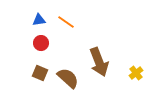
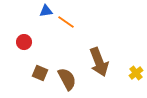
blue triangle: moved 7 px right, 9 px up
red circle: moved 17 px left, 1 px up
brown semicircle: moved 1 px left, 1 px down; rotated 20 degrees clockwise
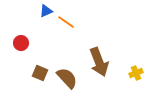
blue triangle: rotated 16 degrees counterclockwise
red circle: moved 3 px left, 1 px down
yellow cross: rotated 16 degrees clockwise
brown semicircle: moved 1 px up; rotated 15 degrees counterclockwise
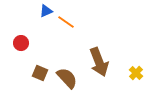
yellow cross: rotated 24 degrees counterclockwise
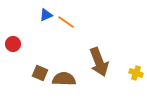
blue triangle: moved 4 px down
red circle: moved 8 px left, 1 px down
yellow cross: rotated 24 degrees counterclockwise
brown semicircle: moved 3 px left, 1 px down; rotated 45 degrees counterclockwise
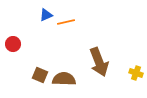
orange line: rotated 48 degrees counterclockwise
brown square: moved 2 px down
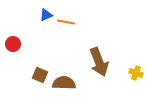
orange line: rotated 24 degrees clockwise
brown semicircle: moved 4 px down
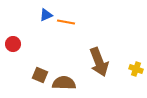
yellow cross: moved 4 px up
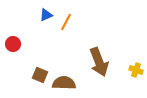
orange line: rotated 72 degrees counterclockwise
yellow cross: moved 1 px down
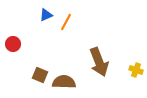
brown semicircle: moved 1 px up
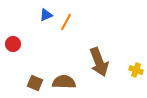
brown square: moved 5 px left, 8 px down
